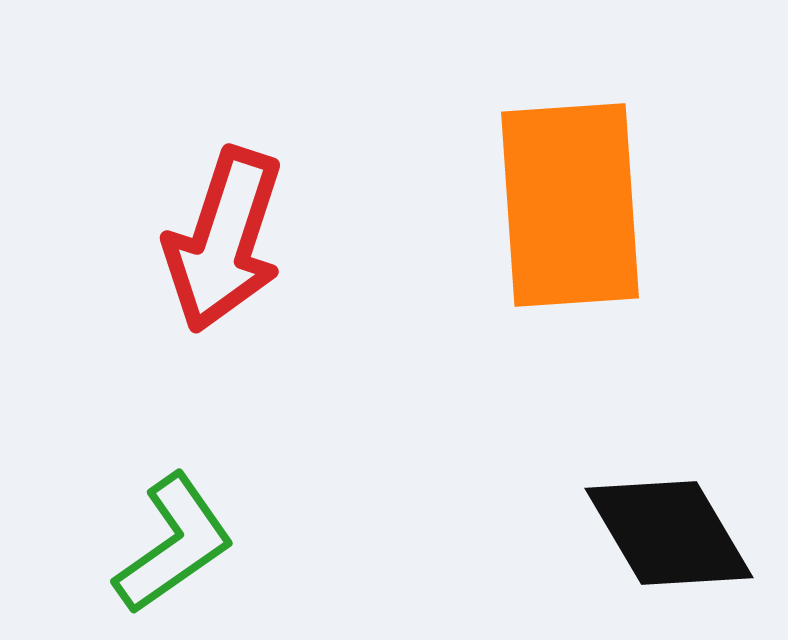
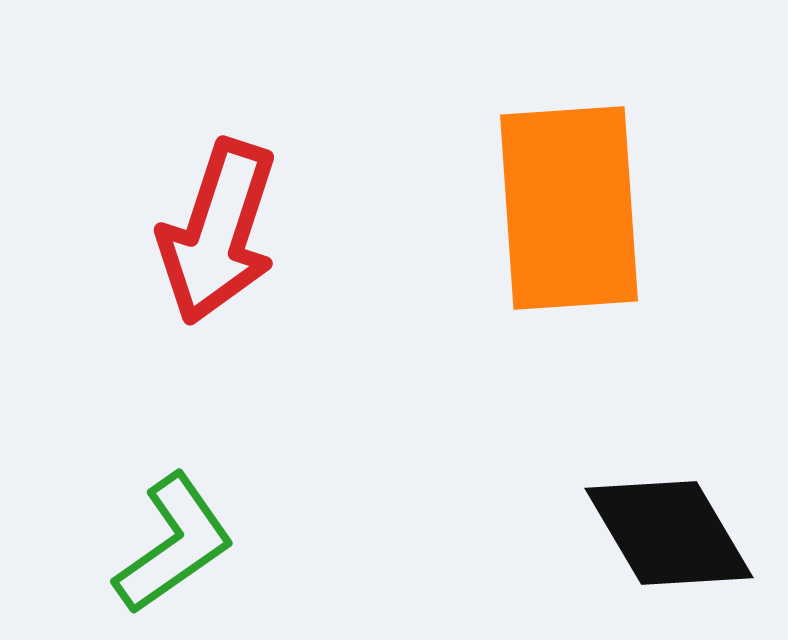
orange rectangle: moved 1 px left, 3 px down
red arrow: moved 6 px left, 8 px up
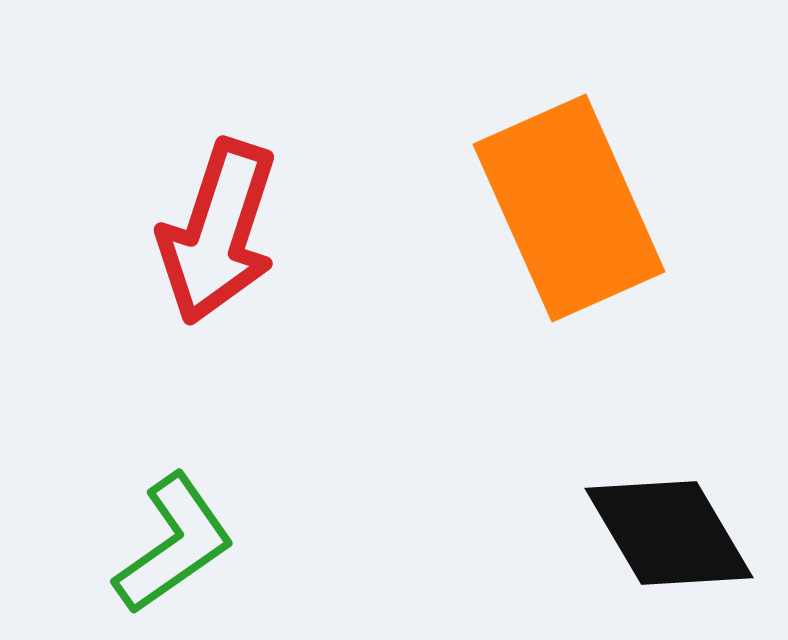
orange rectangle: rotated 20 degrees counterclockwise
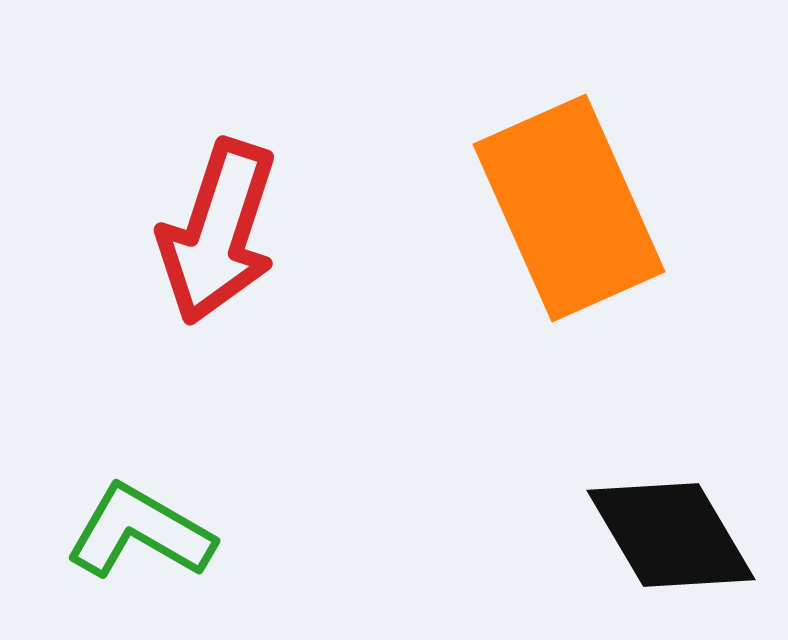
black diamond: moved 2 px right, 2 px down
green L-shape: moved 34 px left, 12 px up; rotated 115 degrees counterclockwise
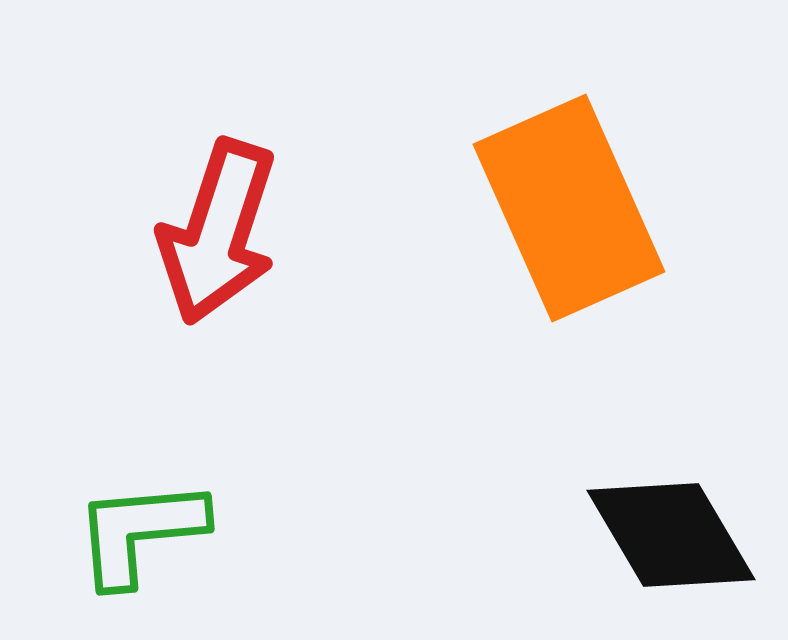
green L-shape: rotated 35 degrees counterclockwise
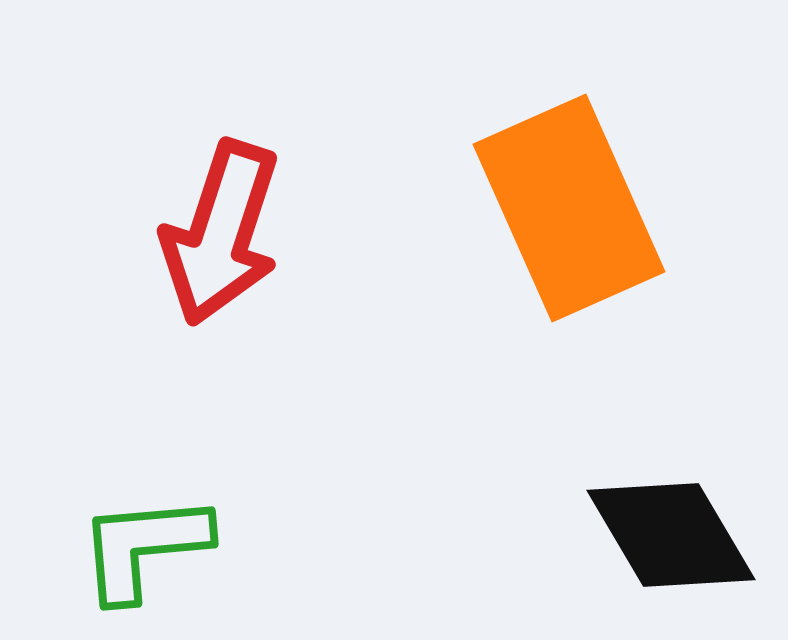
red arrow: moved 3 px right, 1 px down
green L-shape: moved 4 px right, 15 px down
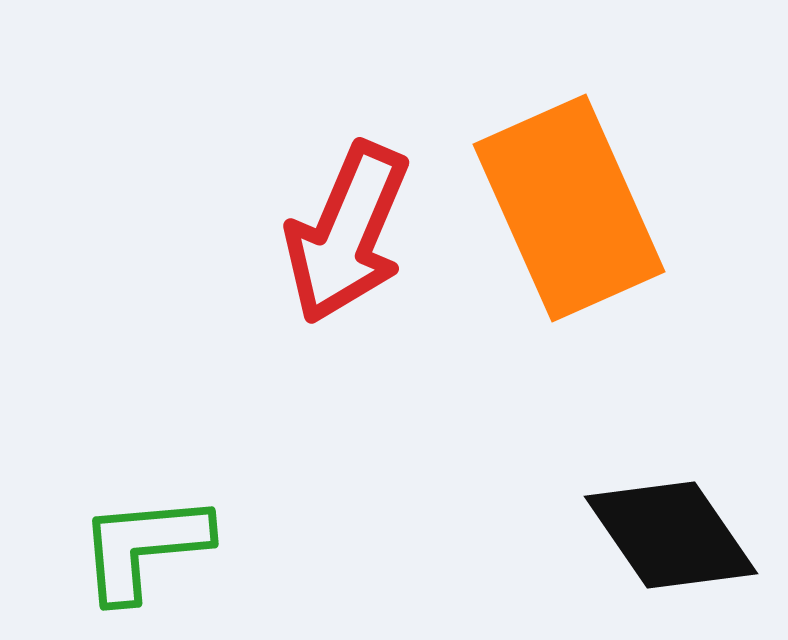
red arrow: moved 126 px right; rotated 5 degrees clockwise
black diamond: rotated 4 degrees counterclockwise
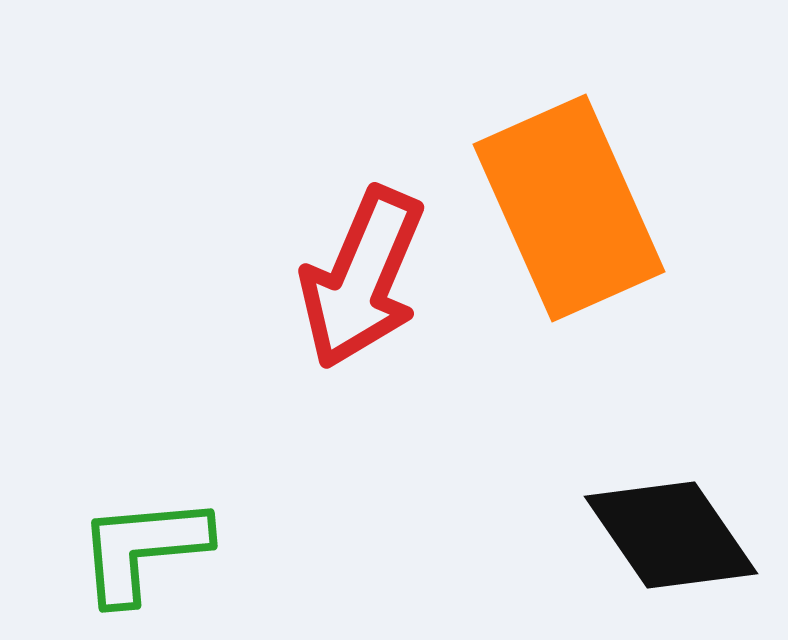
red arrow: moved 15 px right, 45 px down
green L-shape: moved 1 px left, 2 px down
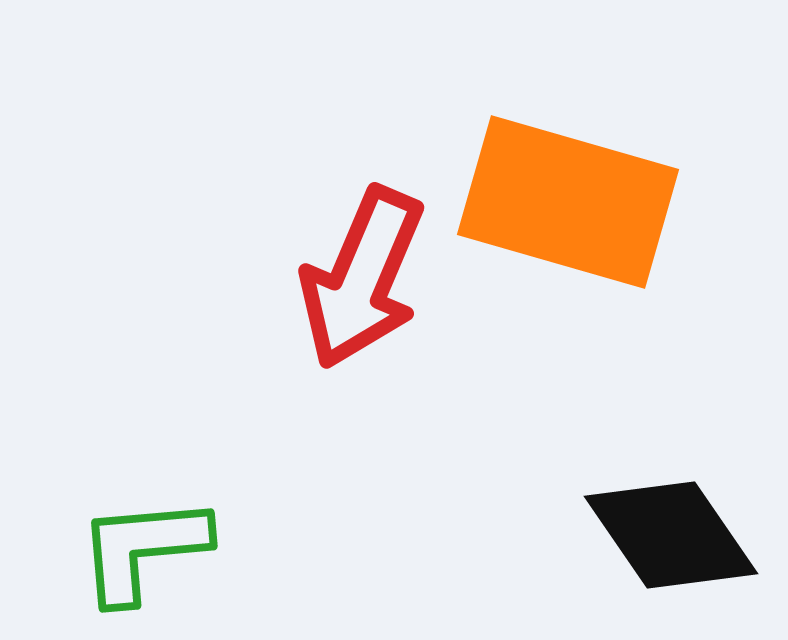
orange rectangle: moved 1 px left, 6 px up; rotated 50 degrees counterclockwise
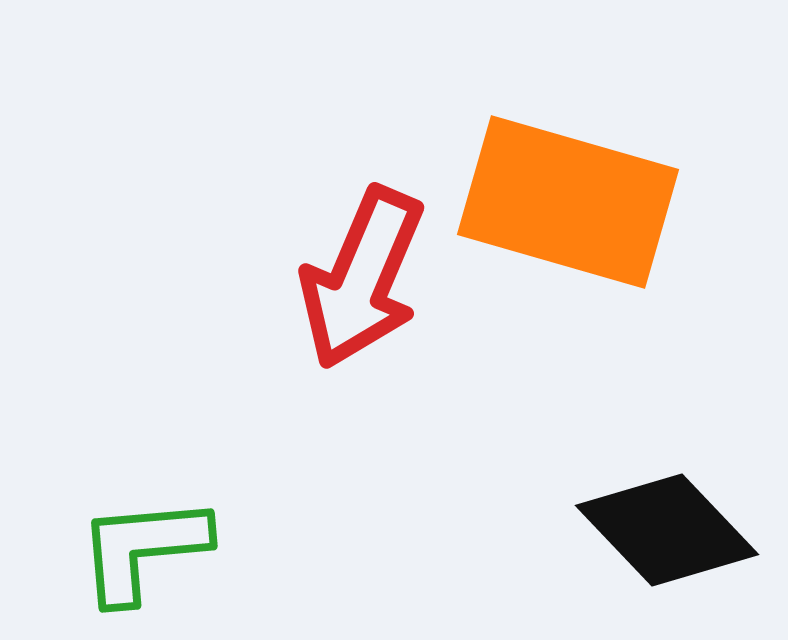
black diamond: moved 4 px left, 5 px up; rotated 9 degrees counterclockwise
